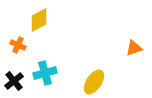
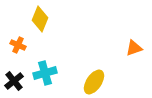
yellow diamond: moved 1 px right, 1 px up; rotated 40 degrees counterclockwise
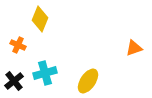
yellow ellipse: moved 6 px left, 1 px up
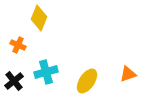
yellow diamond: moved 1 px left, 1 px up
orange triangle: moved 6 px left, 26 px down
cyan cross: moved 1 px right, 1 px up
yellow ellipse: moved 1 px left
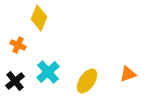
cyan cross: moved 2 px right; rotated 25 degrees counterclockwise
black cross: moved 1 px right
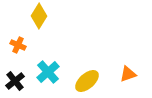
yellow diamond: moved 2 px up; rotated 10 degrees clockwise
yellow ellipse: rotated 15 degrees clockwise
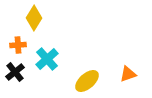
yellow diamond: moved 5 px left, 2 px down
orange cross: rotated 28 degrees counterclockwise
cyan cross: moved 1 px left, 13 px up
black cross: moved 9 px up
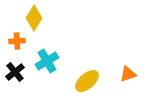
orange cross: moved 1 px left, 4 px up
cyan cross: moved 2 px down; rotated 10 degrees clockwise
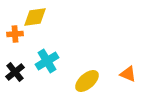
yellow diamond: moved 1 px right, 1 px up; rotated 50 degrees clockwise
orange cross: moved 2 px left, 7 px up
orange triangle: rotated 42 degrees clockwise
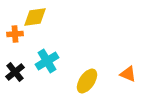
yellow ellipse: rotated 15 degrees counterclockwise
